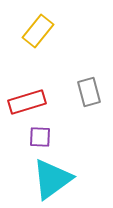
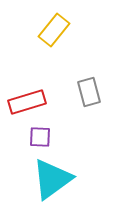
yellow rectangle: moved 16 px right, 1 px up
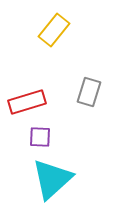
gray rectangle: rotated 32 degrees clockwise
cyan triangle: rotated 6 degrees counterclockwise
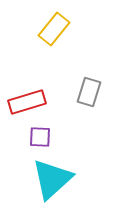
yellow rectangle: moved 1 px up
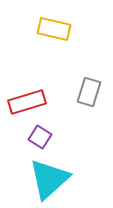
yellow rectangle: rotated 64 degrees clockwise
purple square: rotated 30 degrees clockwise
cyan triangle: moved 3 px left
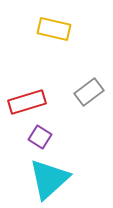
gray rectangle: rotated 36 degrees clockwise
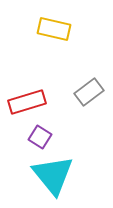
cyan triangle: moved 4 px right, 4 px up; rotated 27 degrees counterclockwise
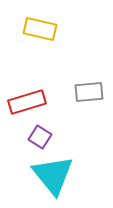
yellow rectangle: moved 14 px left
gray rectangle: rotated 32 degrees clockwise
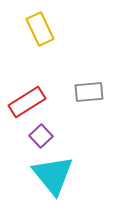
yellow rectangle: rotated 52 degrees clockwise
red rectangle: rotated 15 degrees counterclockwise
purple square: moved 1 px right, 1 px up; rotated 15 degrees clockwise
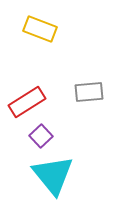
yellow rectangle: rotated 44 degrees counterclockwise
